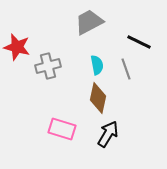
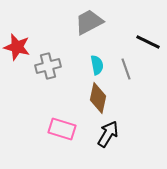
black line: moved 9 px right
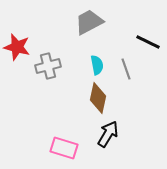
pink rectangle: moved 2 px right, 19 px down
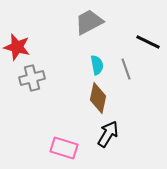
gray cross: moved 16 px left, 12 px down
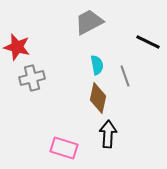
gray line: moved 1 px left, 7 px down
black arrow: rotated 28 degrees counterclockwise
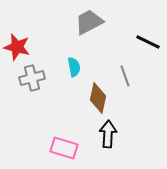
cyan semicircle: moved 23 px left, 2 px down
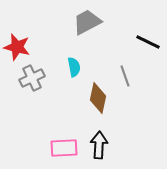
gray trapezoid: moved 2 px left
gray cross: rotated 10 degrees counterclockwise
black arrow: moved 9 px left, 11 px down
pink rectangle: rotated 20 degrees counterclockwise
